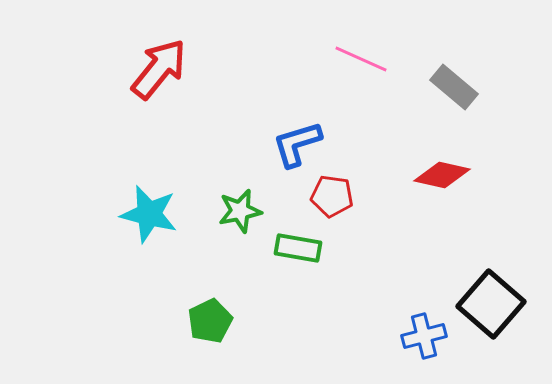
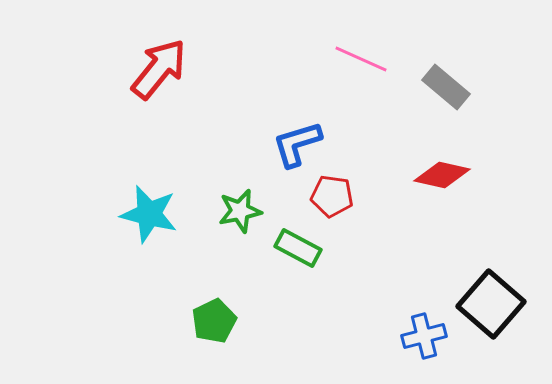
gray rectangle: moved 8 px left
green rectangle: rotated 18 degrees clockwise
green pentagon: moved 4 px right
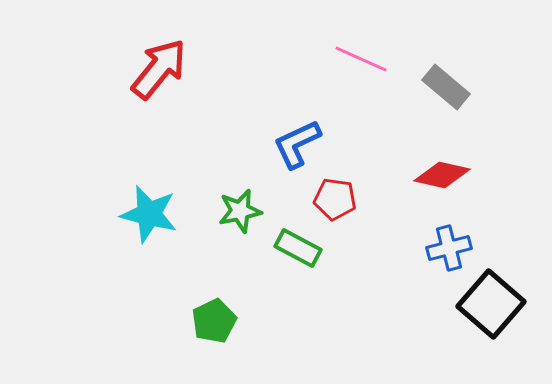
blue L-shape: rotated 8 degrees counterclockwise
red pentagon: moved 3 px right, 3 px down
blue cross: moved 25 px right, 88 px up
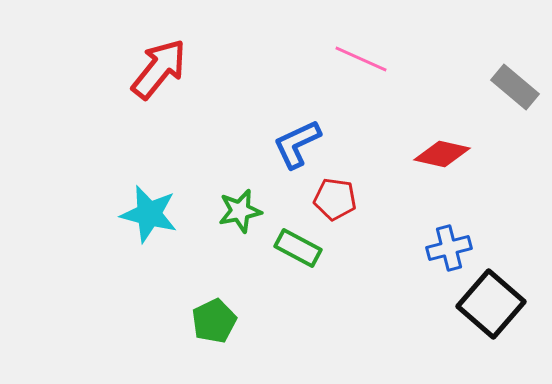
gray rectangle: moved 69 px right
red diamond: moved 21 px up
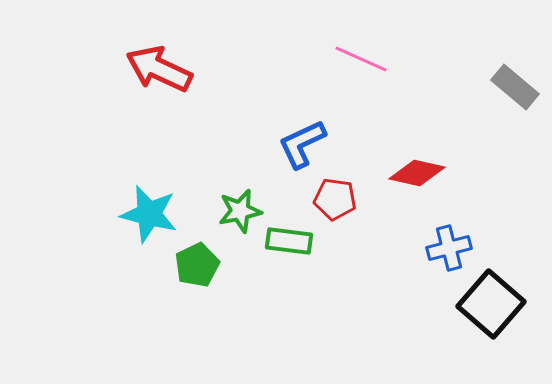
red arrow: rotated 104 degrees counterclockwise
blue L-shape: moved 5 px right
red diamond: moved 25 px left, 19 px down
green rectangle: moved 9 px left, 7 px up; rotated 21 degrees counterclockwise
green pentagon: moved 17 px left, 56 px up
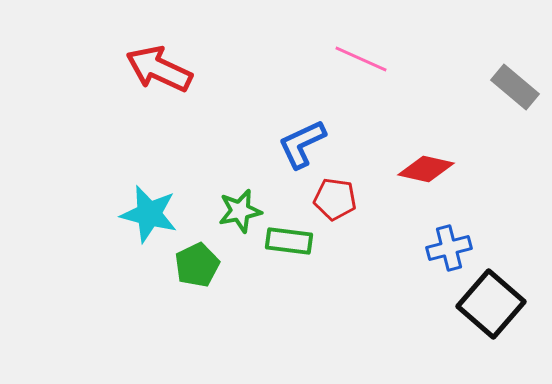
red diamond: moved 9 px right, 4 px up
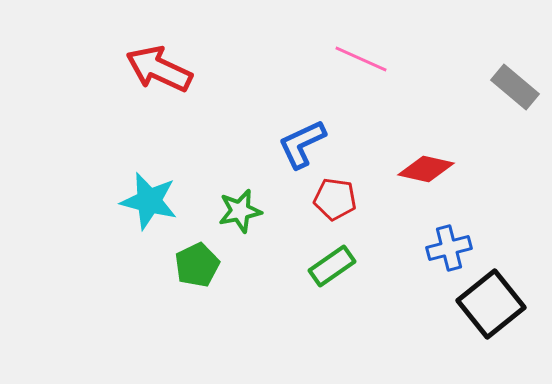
cyan star: moved 13 px up
green rectangle: moved 43 px right, 25 px down; rotated 42 degrees counterclockwise
black square: rotated 10 degrees clockwise
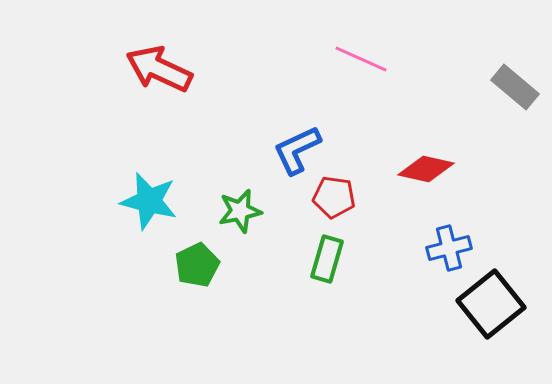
blue L-shape: moved 5 px left, 6 px down
red pentagon: moved 1 px left, 2 px up
green rectangle: moved 5 px left, 7 px up; rotated 39 degrees counterclockwise
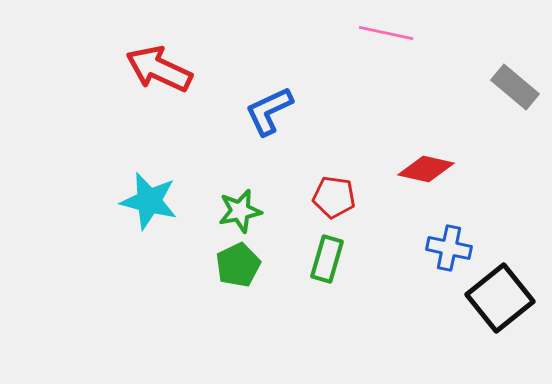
pink line: moved 25 px right, 26 px up; rotated 12 degrees counterclockwise
blue L-shape: moved 28 px left, 39 px up
blue cross: rotated 27 degrees clockwise
green pentagon: moved 41 px right
black square: moved 9 px right, 6 px up
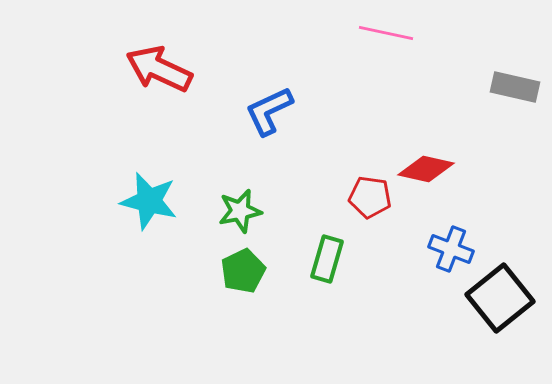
gray rectangle: rotated 27 degrees counterclockwise
red pentagon: moved 36 px right
blue cross: moved 2 px right, 1 px down; rotated 9 degrees clockwise
green pentagon: moved 5 px right, 6 px down
